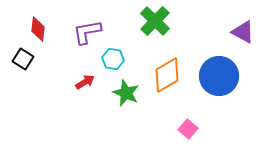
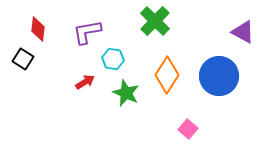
orange diamond: rotated 27 degrees counterclockwise
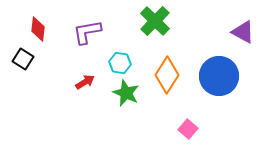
cyan hexagon: moved 7 px right, 4 px down
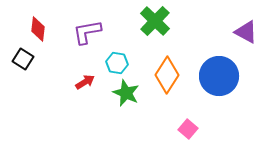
purple triangle: moved 3 px right
cyan hexagon: moved 3 px left
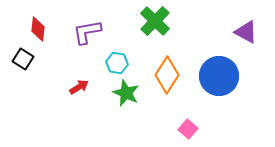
red arrow: moved 6 px left, 5 px down
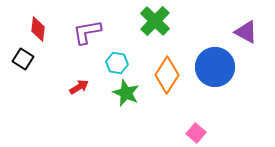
blue circle: moved 4 px left, 9 px up
pink square: moved 8 px right, 4 px down
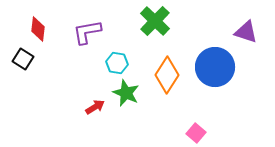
purple triangle: rotated 10 degrees counterclockwise
red arrow: moved 16 px right, 20 px down
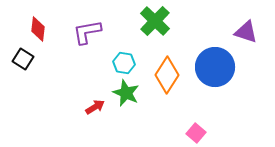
cyan hexagon: moved 7 px right
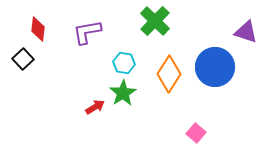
black square: rotated 15 degrees clockwise
orange diamond: moved 2 px right, 1 px up
green star: moved 3 px left; rotated 16 degrees clockwise
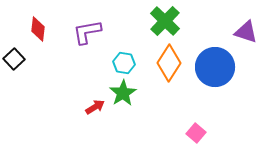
green cross: moved 10 px right
black square: moved 9 px left
orange diamond: moved 11 px up
